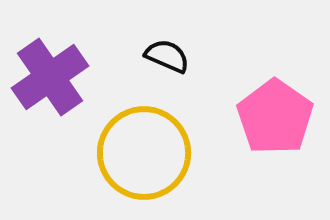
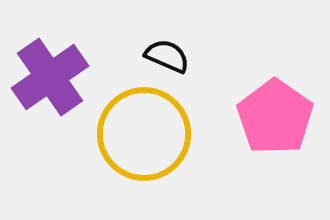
yellow circle: moved 19 px up
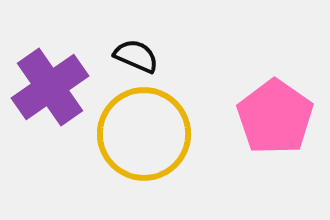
black semicircle: moved 31 px left
purple cross: moved 10 px down
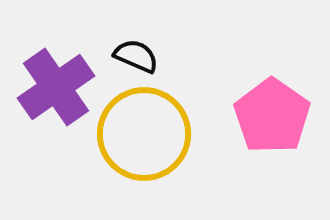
purple cross: moved 6 px right
pink pentagon: moved 3 px left, 1 px up
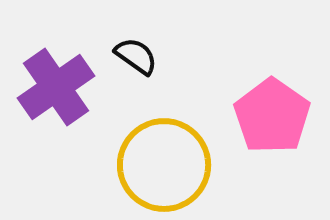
black semicircle: rotated 12 degrees clockwise
yellow circle: moved 20 px right, 31 px down
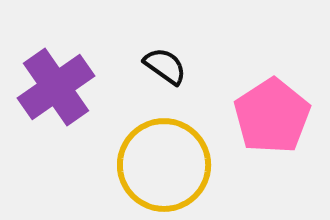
black semicircle: moved 29 px right, 10 px down
pink pentagon: rotated 4 degrees clockwise
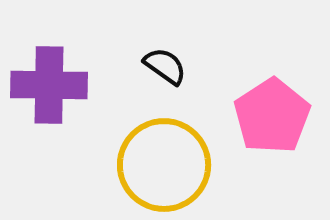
purple cross: moved 7 px left, 2 px up; rotated 36 degrees clockwise
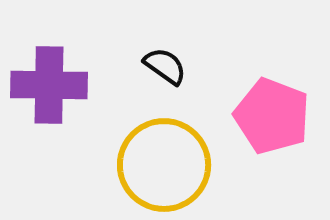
pink pentagon: rotated 18 degrees counterclockwise
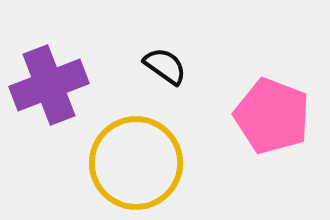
purple cross: rotated 22 degrees counterclockwise
yellow circle: moved 28 px left, 2 px up
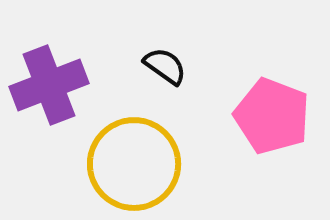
yellow circle: moved 2 px left, 1 px down
